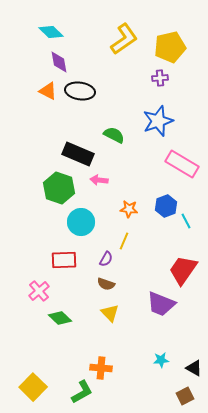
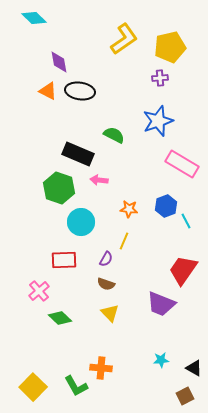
cyan diamond: moved 17 px left, 14 px up
green L-shape: moved 6 px left, 6 px up; rotated 90 degrees clockwise
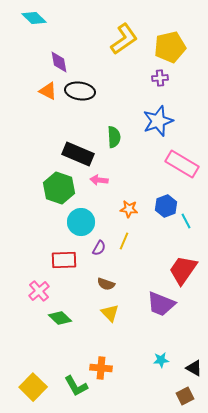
green semicircle: moved 2 px down; rotated 60 degrees clockwise
purple semicircle: moved 7 px left, 11 px up
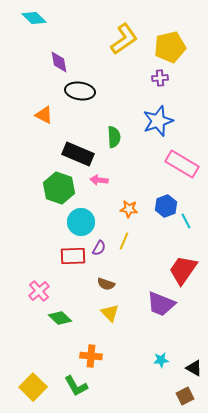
orange triangle: moved 4 px left, 24 px down
red rectangle: moved 9 px right, 4 px up
orange cross: moved 10 px left, 12 px up
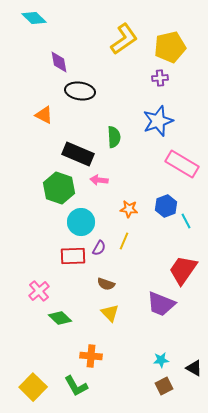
brown square: moved 21 px left, 10 px up
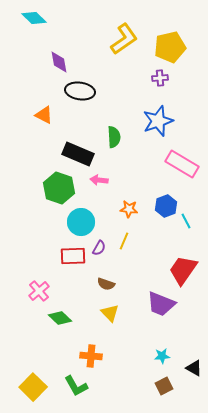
cyan star: moved 1 px right, 4 px up
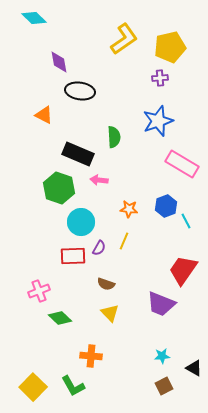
pink cross: rotated 20 degrees clockwise
green L-shape: moved 3 px left
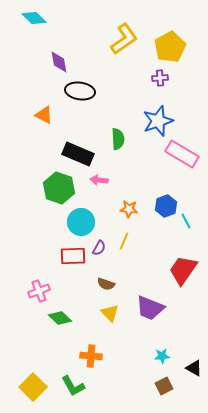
yellow pentagon: rotated 16 degrees counterclockwise
green semicircle: moved 4 px right, 2 px down
pink rectangle: moved 10 px up
purple trapezoid: moved 11 px left, 4 px down
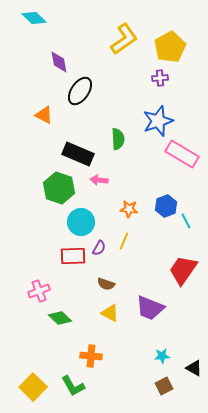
black ellipse: rotated 64 degrees counterclockwise
yellow triangle: rotated 18 degrees counterclockwise
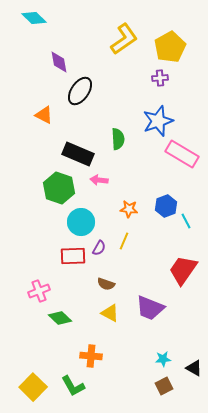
cyan star: moved 1 px right, 3 px down
